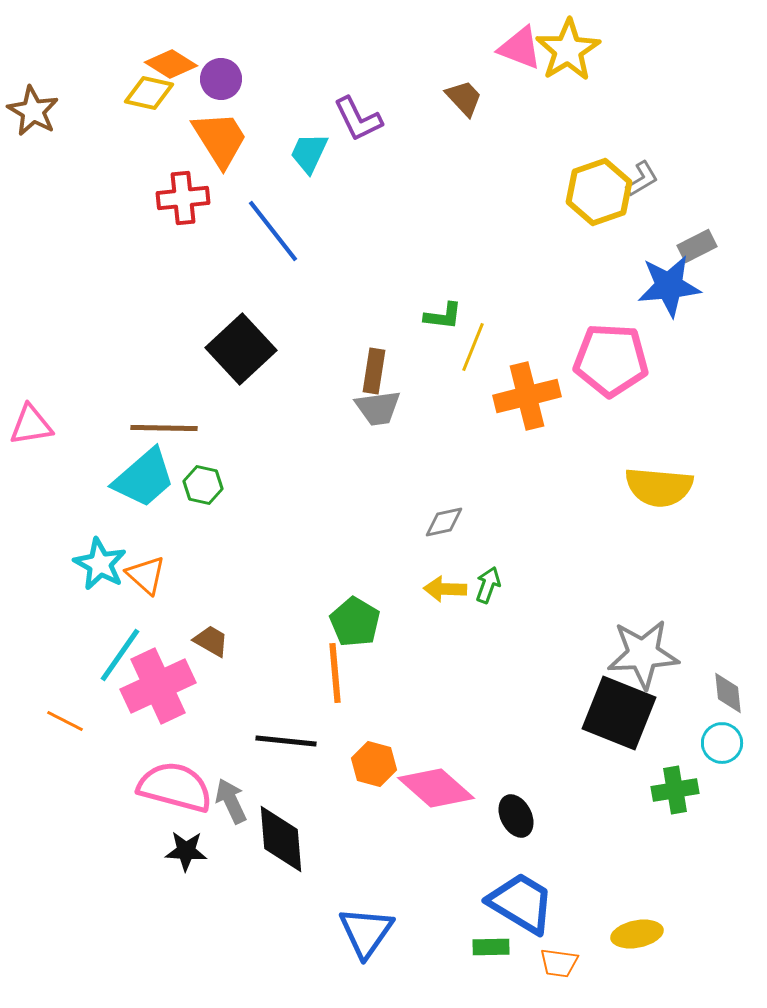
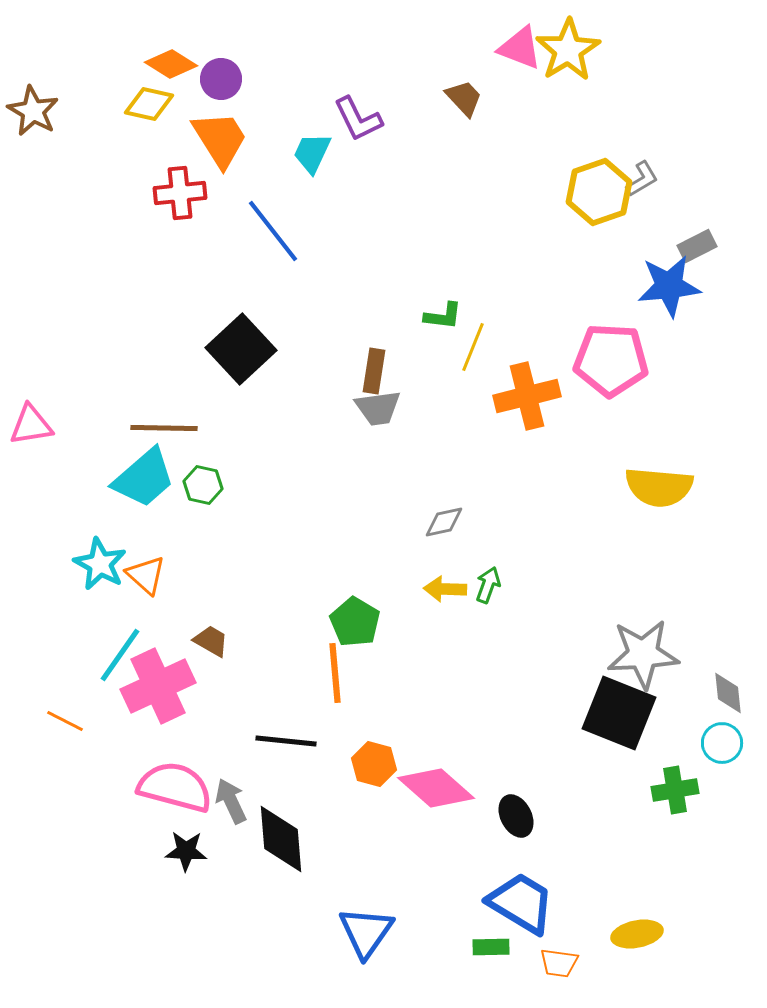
yellow diamond at (149, 93): moved 11 px down
cyan trapezoid at (309, 153): moved 3 px right
red cross at (183, 198): moved 3 px left, 5 px up
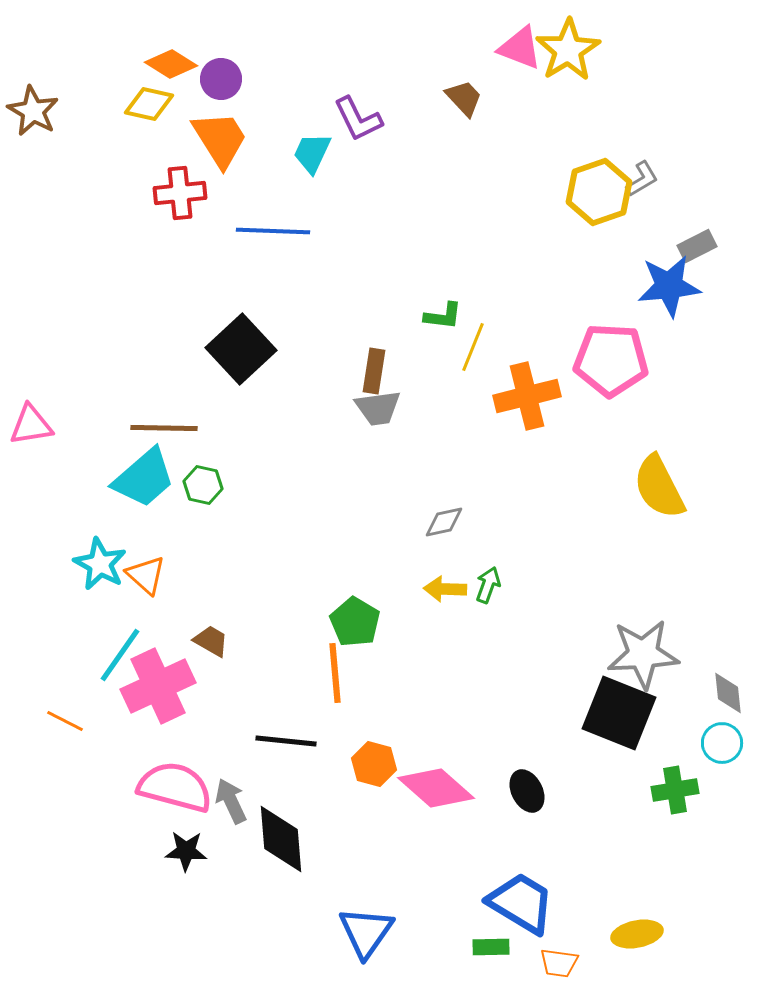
blue line at (273, 231): rotated 50 degrees counterclockwise
yellow semicircle at (659, 487): rotated 58 degrees clockwise
black ellipse at (516, 816): moved 11 px right, 25 px up
